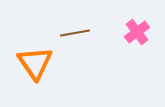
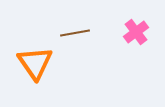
pink cross: moved 1 px left
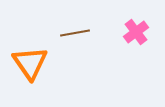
orange triangle: moved 5 px left
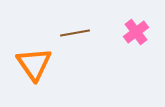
orange triangle: moved 4 px right, 1 px down
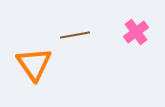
brown line: moved 2 px down
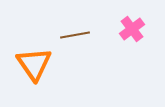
pink cross: moved 4 px left, 3 px up
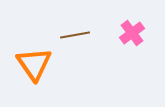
pink cross: moved 4 px down
